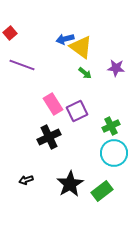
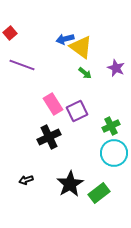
purple star: rotated 18 degrees clockwise
green rectangle: moved 3 px left, 2 px down
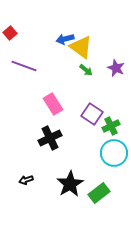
purple line: moved 2 px right, 1 px down
green arrow: moved 1 px right, 3 px up
purple square: moved 15 px right, 3 px down; rotated 30 degrees counterclockwise
black cross: moved 1 px right, 1 px down
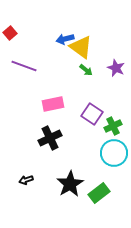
pink rectangle: rotated 70 degrees counterclockwise
green cross: moved 2 px right
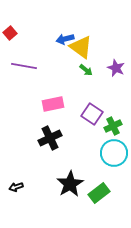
purple line: rotated 10 degrees counterclockwise
black arrow: moved 10 px left, 7 px down
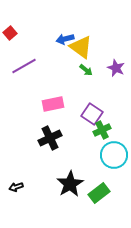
purple line: rotated 40 degrees counterclockwise
green cross: moved 11 px left, 4 px down
cyan circle: moved 2 px down
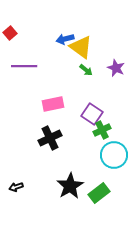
purple line: rotated 30 degrees clockwise
black star: moved 2 px down
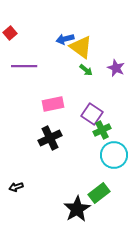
black star: moved 7 px right, 23 px down
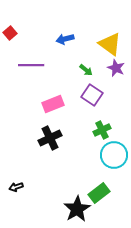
yellow triangle: moved 29 px right, 3 px up
purple line: moved 7 px right, 1 px up
pink rectangle: rotated 10 degrees counterclockwise
purple square: moved 19 px up
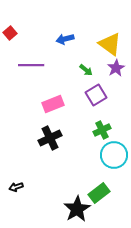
purple star: rotated 18 degrees clockwise
purple square: moved 4 px right; rotated 25 degrees clockwise
